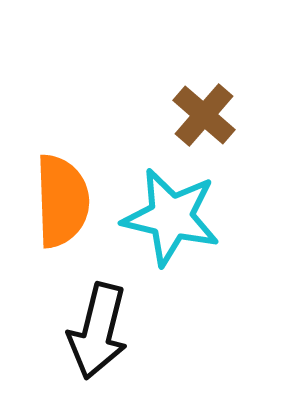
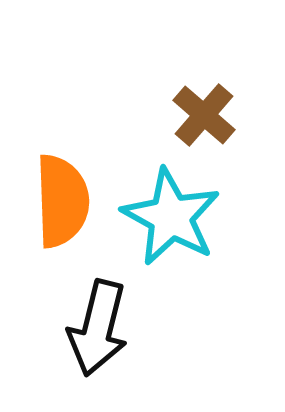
cyan star: rotated 16 degrees clockwise
black arrow: moved 3 px up
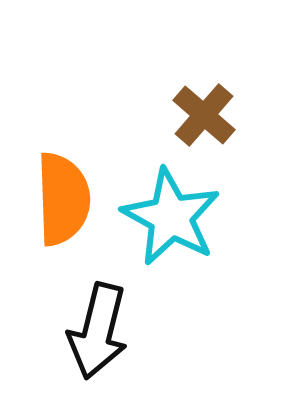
orange semicircle: moved 1 px right, 2 px up
black arrow: moved 3 px down
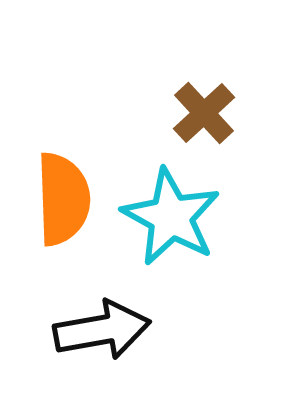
brown cross: moved 2 px up; rotated 6 degrees clockwise
black arrow: moved 4 px right, 1 px up; rotated 114 degrees counterclockwise
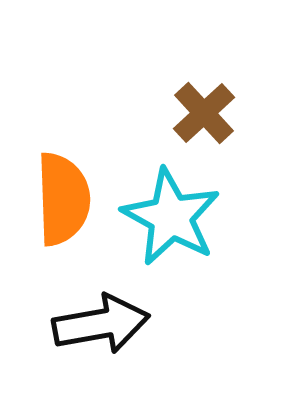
black arrow: moved 1 px left, 6 px up
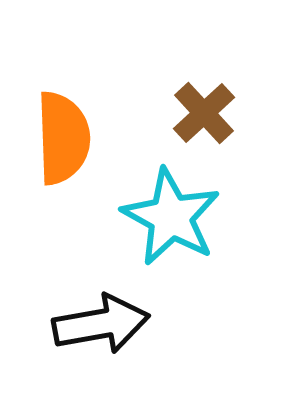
orange semicircle: moved 61 px up
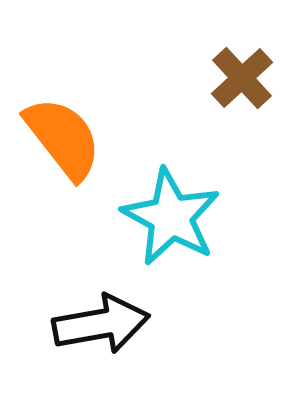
brown cross: moved 38 px right, 35 px up
orange semicircle: rotated 36 degrees counterclockwise
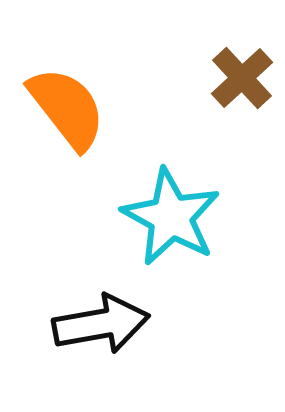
orange semicircle: moved 4 px right, 30 px up
